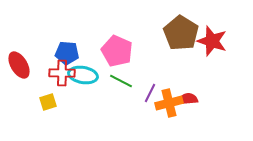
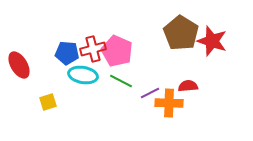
red cross: moved 31 px right, 24 px up; rotated 15 degrees counterclockwise
purple line: rotated 36 degrees clockwise
red semicircle: moved 13 px up
orange cross: rotated 16 degrees clockwise
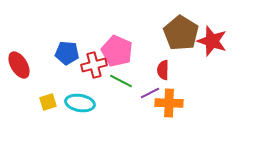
red cross: moved 1 px right, 16 px down
cyan ellipse: moved 3 px left, 28 px down
red semicircle: moved 25 px left, 16 px up; rotated 84 degrees counterclockwise
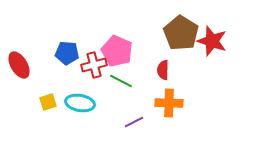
purple line: moved 16 px left, 29 px down
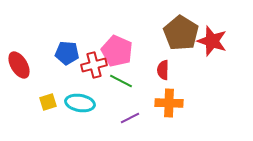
purple line: moved 4 px left, 4 px up
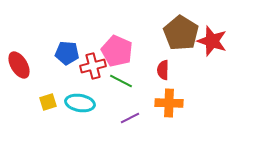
red cross: moved 1 px left, 1 px down
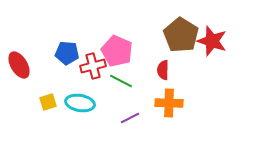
brown pentagon: moved 2 px down
